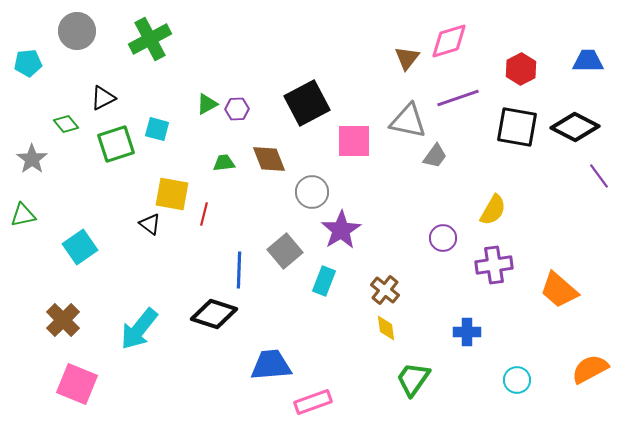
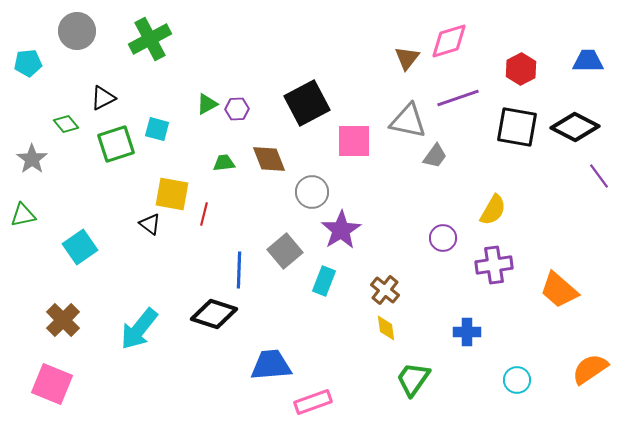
orange semicircle at (590, 369): rotated 6 degrees counterclockwise
pink square at (77, 384): moved 25 px left
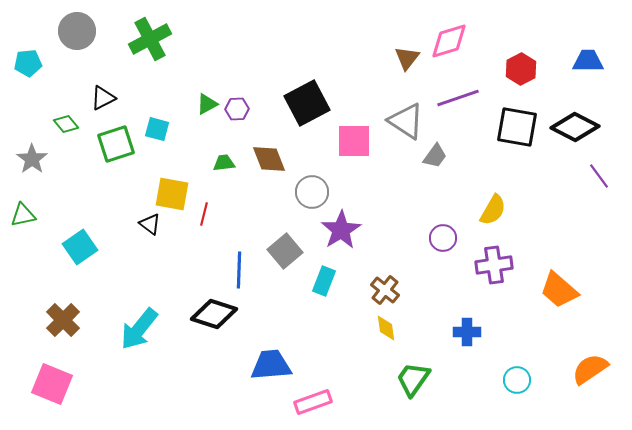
gray triangle at (408, 121): moved 2 px left; rotated 21 degrees clockwise
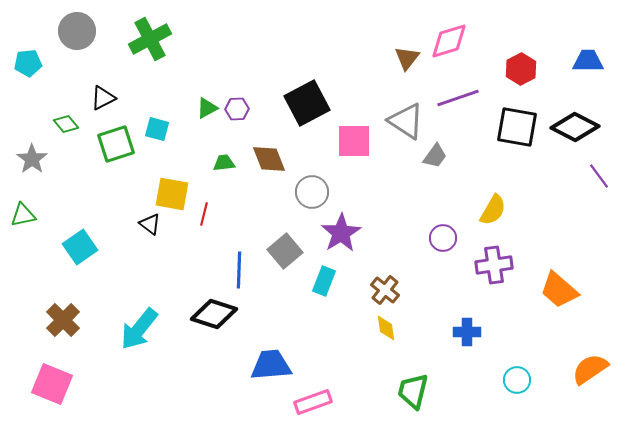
green triangle at (207, 104): moved 4 px down
purple star at (341, 230): moved 3 px down
green trapezoid at (413, 379): moved 12 px down; rotated 21 degrees counterclockwise
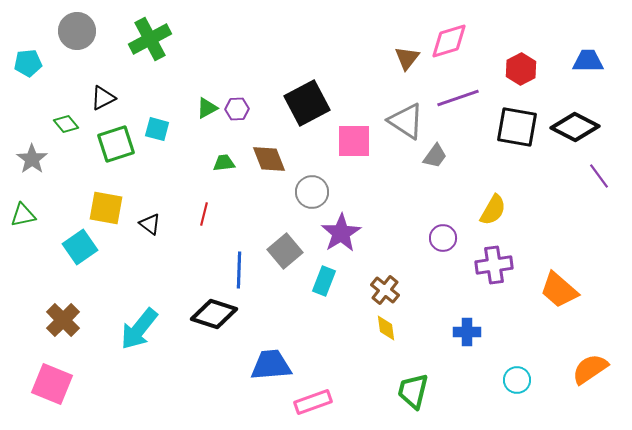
yellow square at (172, 194): moved 66 px left, 14 px down
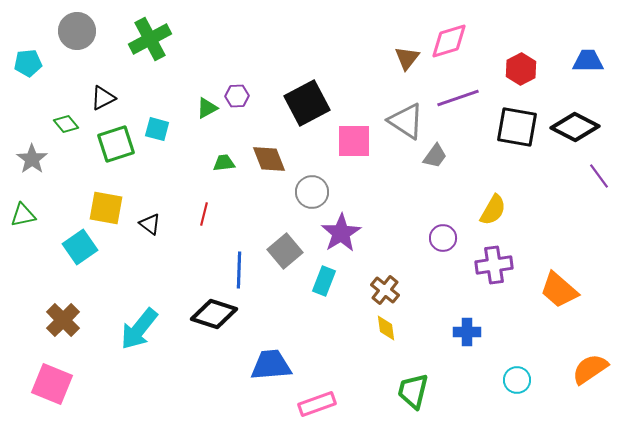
purple hexagon at (237, 109): moved 13 px up
pink rectangle at (313, 402): moved 4 px right, 2 px down
